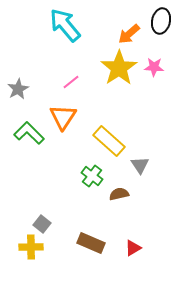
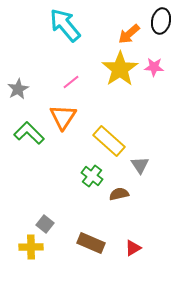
yellow star: moved 1 px right, 1 px down
gray square: moved 3 px right
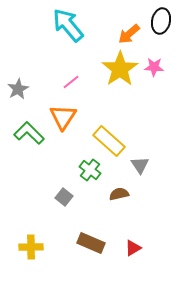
cyan arrow: moved 3 px right
green cross: moved 2 px left, 6 px up
gray square: moved 19 px right, 27 px up
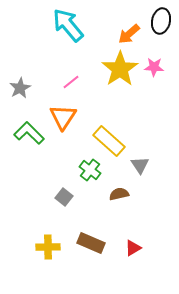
gray star: moved 2 px right, 1 px up
yellow cross: moved 17 px right
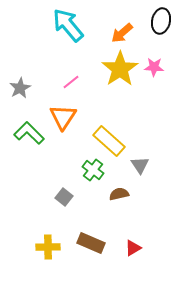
orange arrow: moved 7 px left, 1 px up
green cross: moved 3 px right
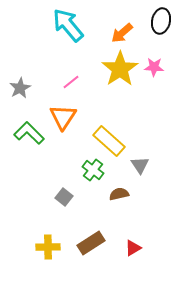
brown rectangle: rotated 56 degrees counterclockwise
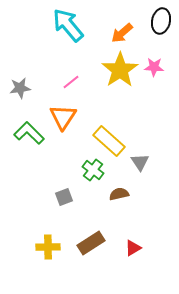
yellow star: moved 1 px down
gray star: rotated 20 degrees clockwise
gray triangle: moved 3 px up
gray square: rotated 30 degrees clockwise
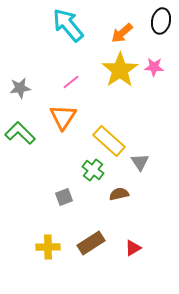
green L-shape: moved 9 px left
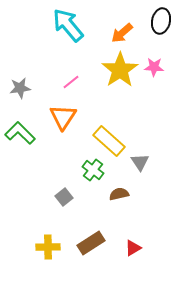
gray square: rotated 18 degrees counterclockwise
